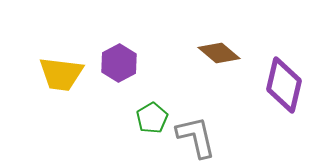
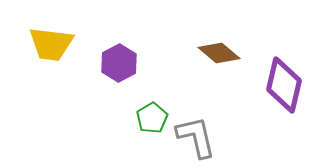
yellow trapezoid: moved 10 px left, 30 px up
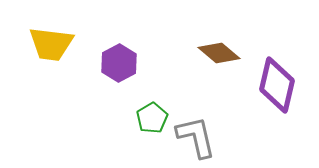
purple diamond: moved 7 px left
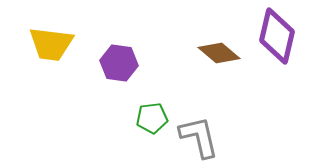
purple hexagon: rotated 24 degrees counterclockwise
purple diamond: moved 49 px up
green pentagon: rotated 24 degrees clockwise
gray L-shape: moved 3 px right
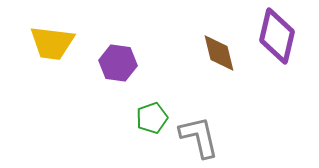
yellow trapezoid: moved 1 px right, 1 px up
brown diamond: rotated 36 degrees clockwise
purple hexagon: moved 1 px left
green pentagon: rotated 12 degrees counterclockwise
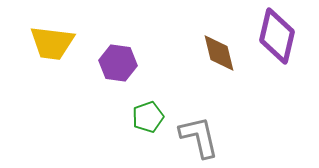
green pentagon: moved 4 px left, 1 px up
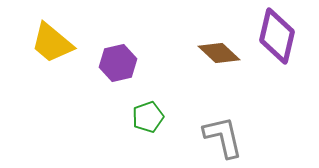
yellow trapezoid: rotated 33 degrees clockwise
brown diamond: rotated 33 degrees counterclockwise
purple hexagon: rotated 21 degrees counterclockwise
gray L-shape: moved 24 px right
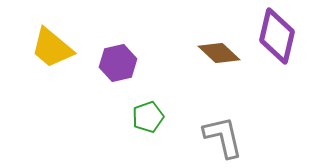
yellow trapezoid: moved 5 px down
